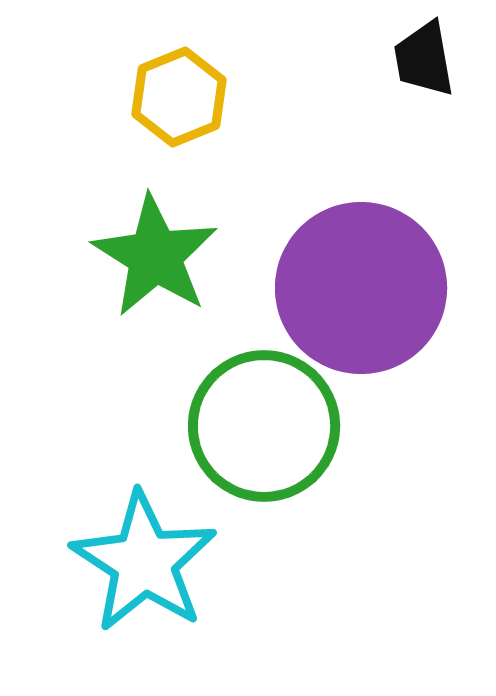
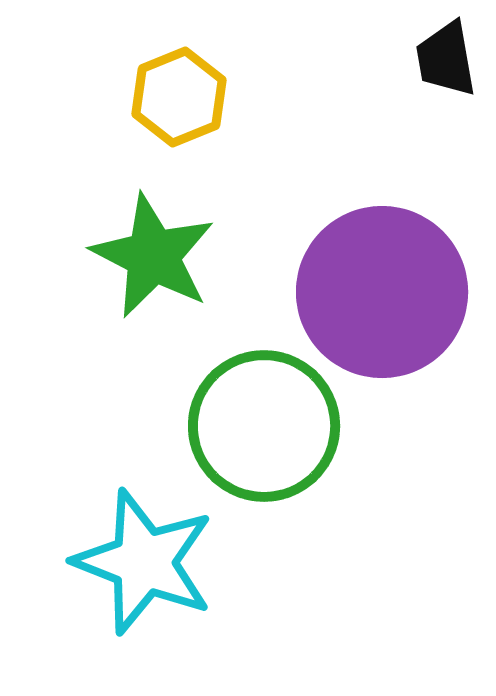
black trapezoid: moved 22 px right
green star: moved 2 px left; rotated 5 degrees counterclockwise
purple circle: moved 21 px right, 4 px down
cyan star: rotated 12 degrees counterclockwise
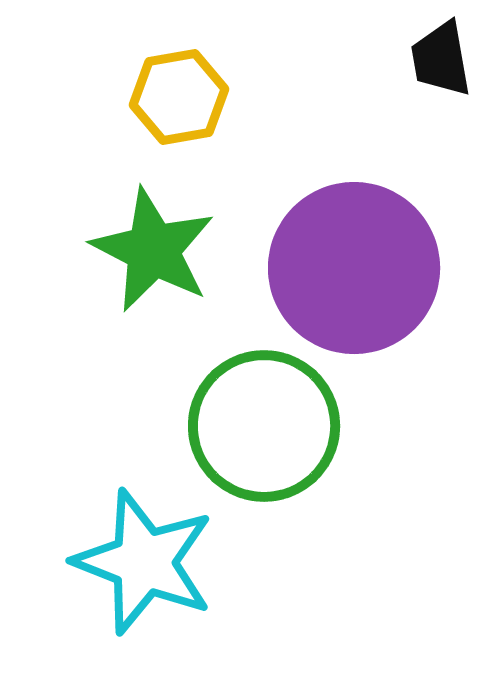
black trapezoid: moved 5 px left
yellow hexagon: rotated 12 degrees clockwise
green star: moved 6 px up
purple circle: moved 28 px left, 24 px up
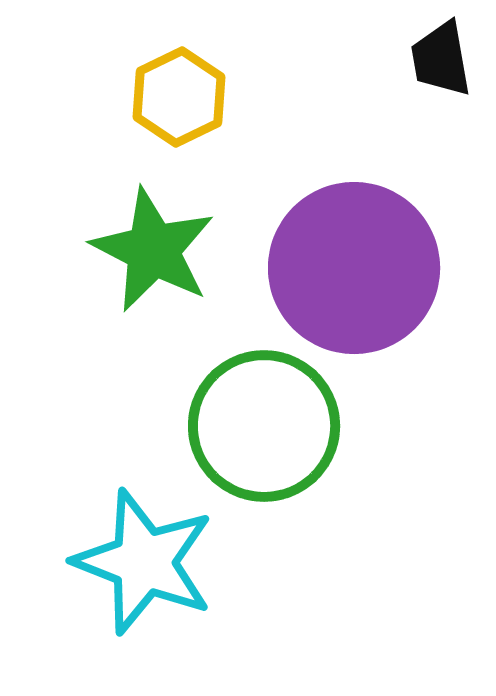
yellow hexagon: rotated 16 degrees counterclockwise
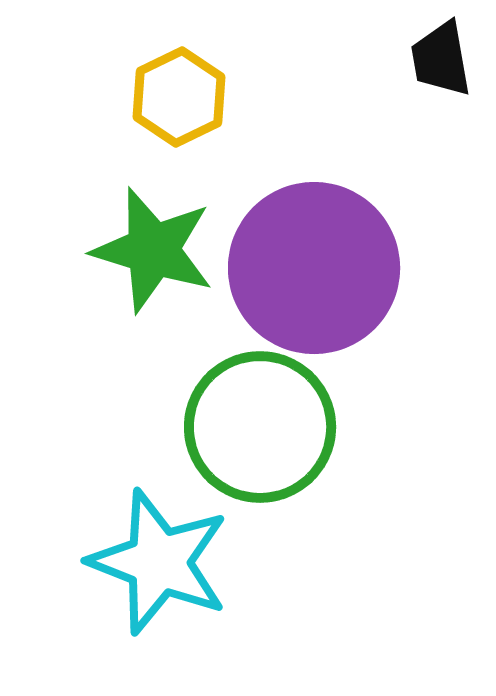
green star: rotated 10 degrees counterclockwise
purple circle: moved 40 px left
green circle: moved 4 px left, 1 px down
cyan star: moved 15 px right
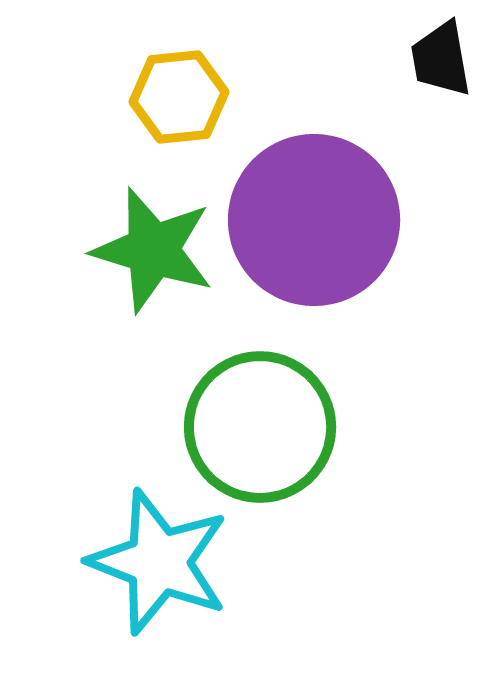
yellow hexagon: rotated 20 degrees clockwise
purple circle: moved 48 px up
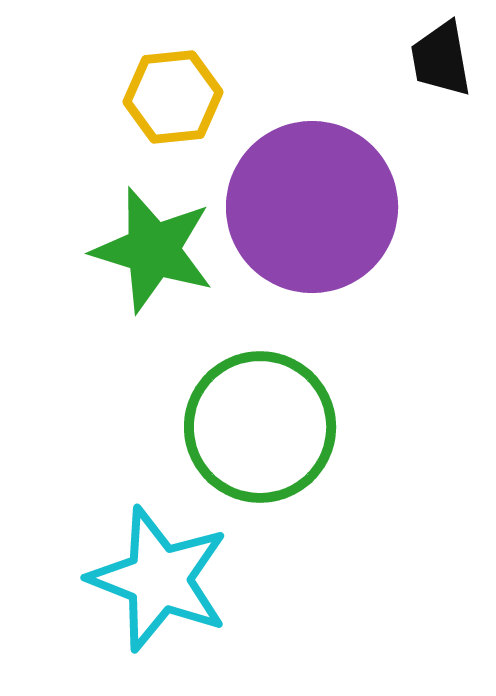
yellow hexagon: moved 6 px left
purple circle: moved 2 px left, 13 px up
cyan star: moved 17 px down
